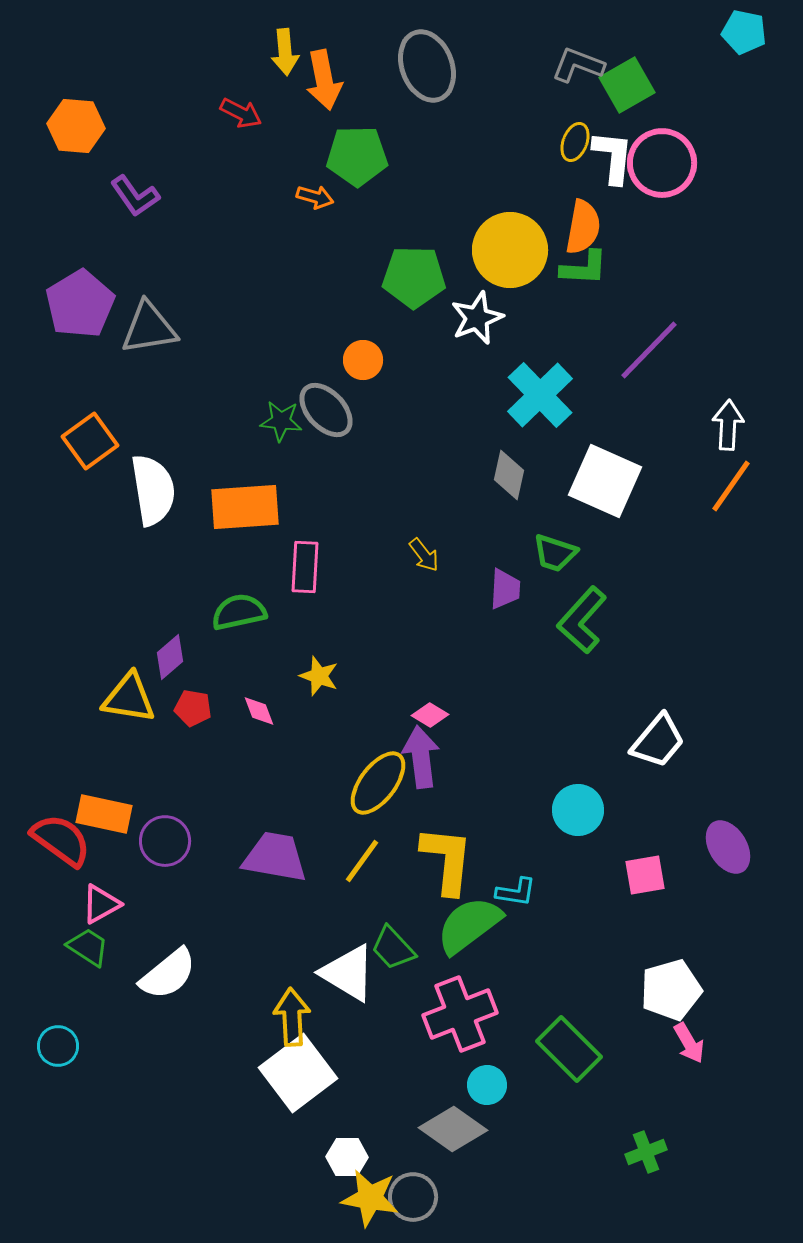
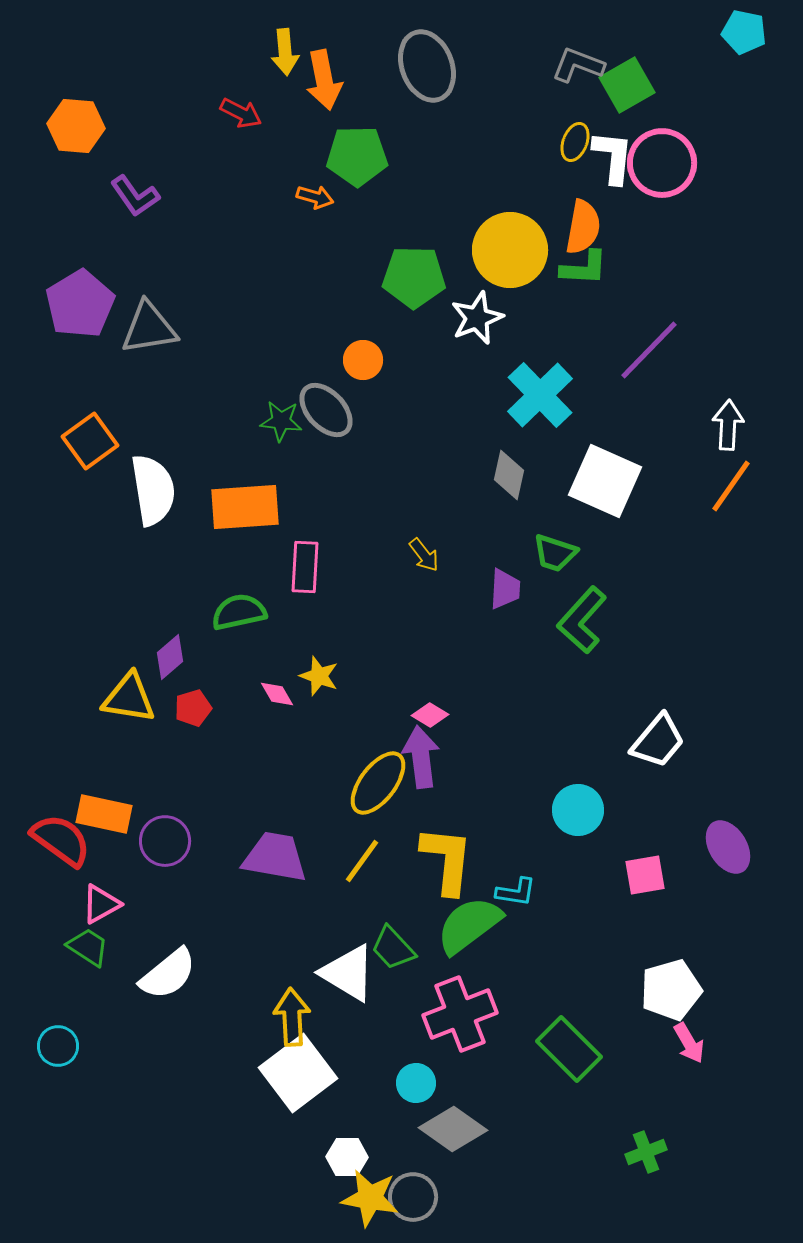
red pentagon at (193, 708): rotated 27 degrees counterclockwise
pink diamond at (259, 711): moved 18 px right, 17 px up; rotated 9 degrees counterclockwise
cyan circle at (487, 1085): moved 71 px left, 2 px up
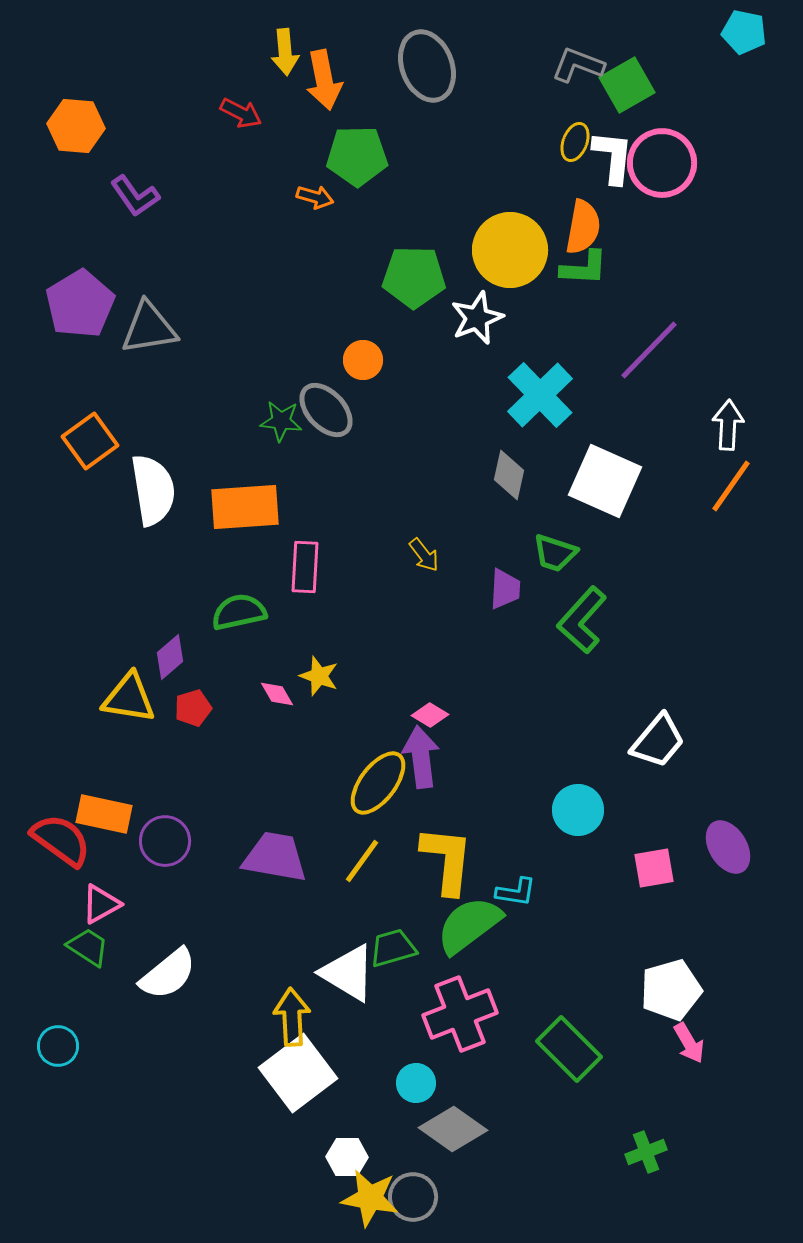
pink square at (645, 875): moved 9 px right, 7 px up
green trapezoid at (393, 948): rotated 117 degrees clockwise
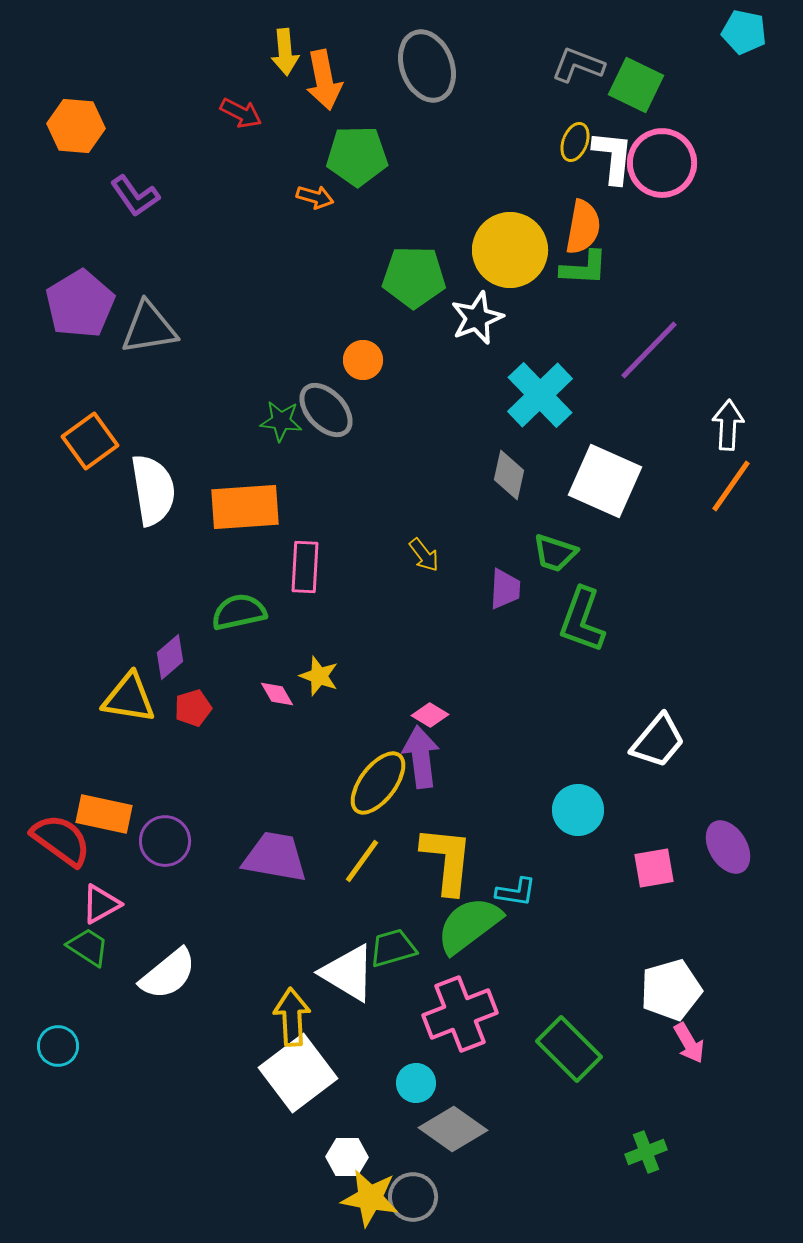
green square at (627, 85): moved 9 px right; rotated 34 degrees counterclockwise
green L-shape at (582, 620): rotated 22 degrees counterclockwise
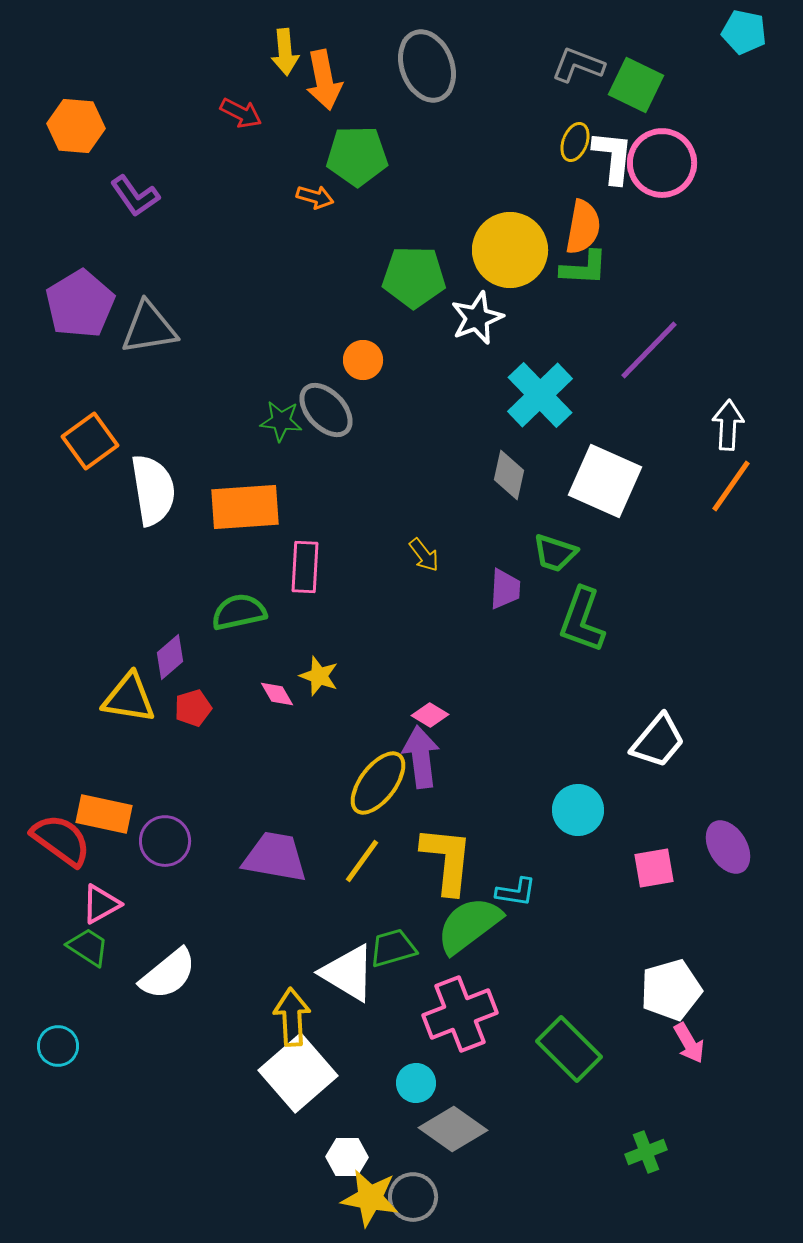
white square at (298, 1073): rotated 4 degrees counterclockwise
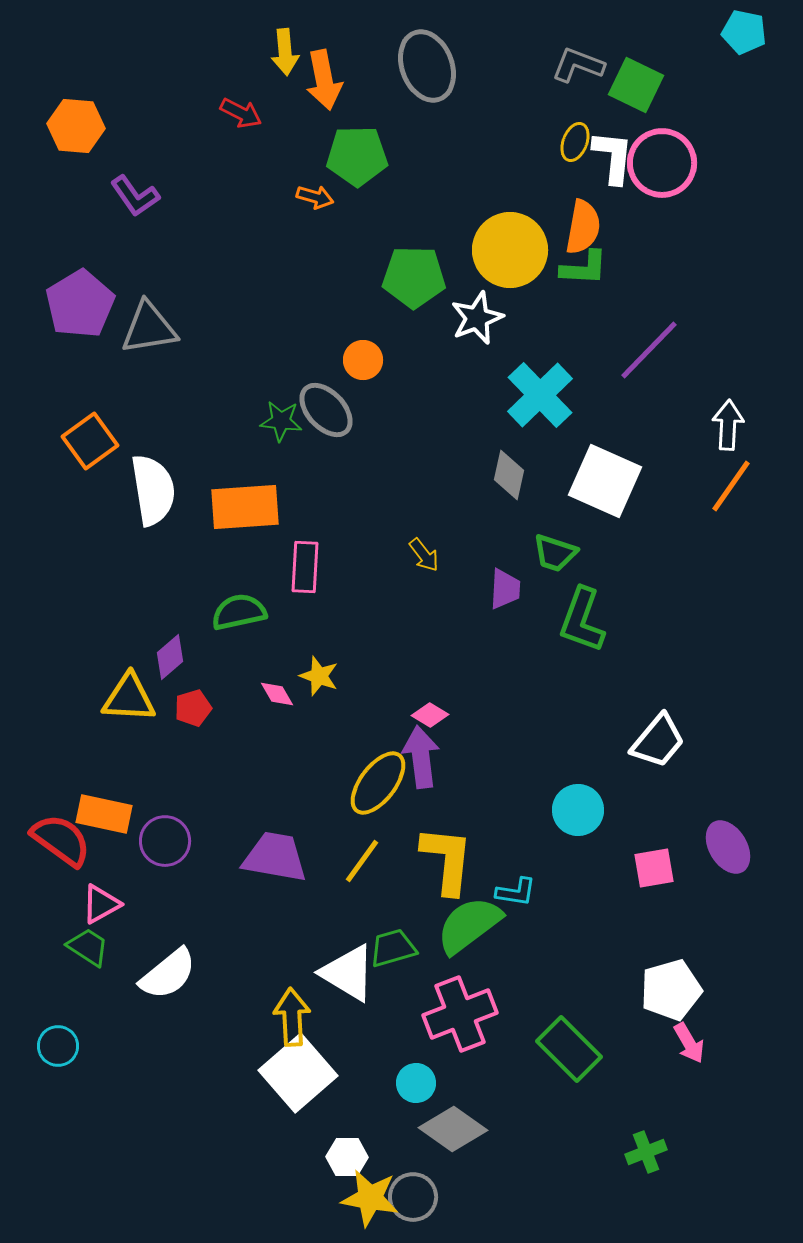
yellow triangle at (129, 698): rotated 6 degrees counterclockwise
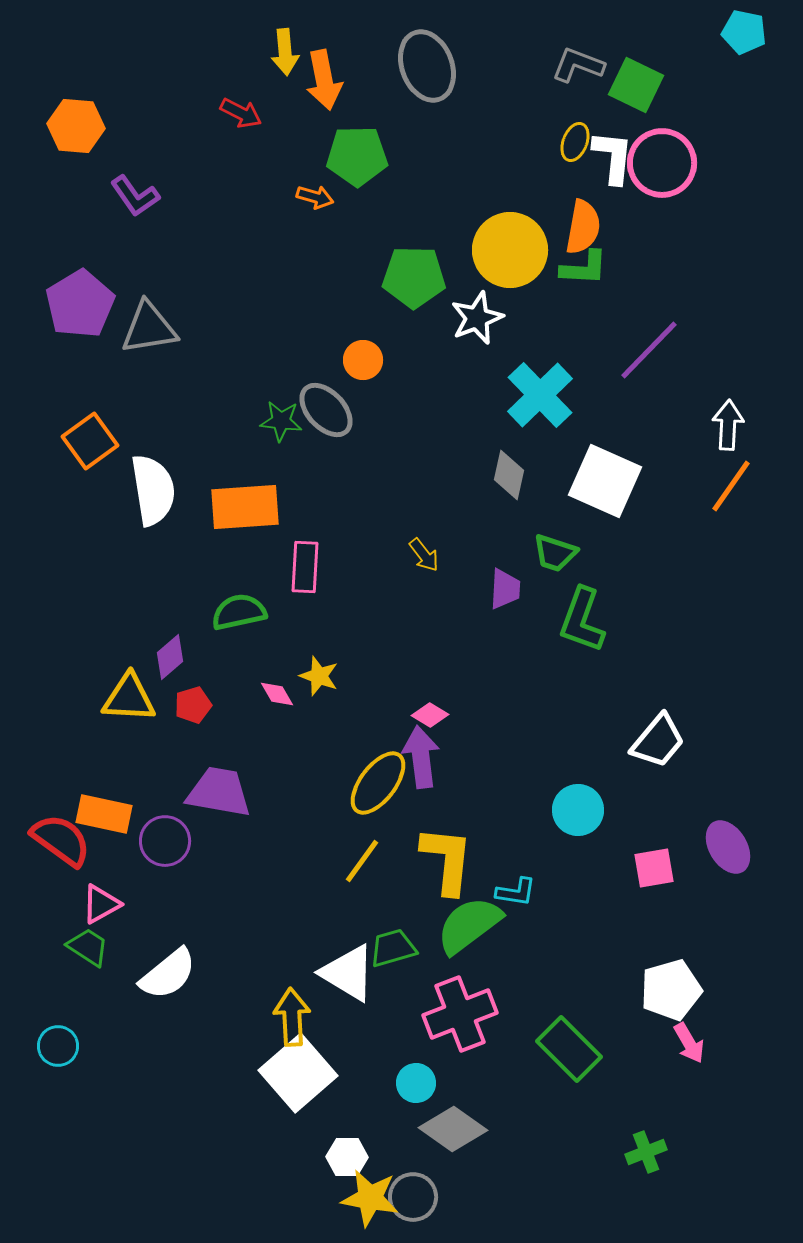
red pentagon at (193, 708): moved 3 px up
purple trapezoid at (275, 857): moved 56 px left, 65 px up
